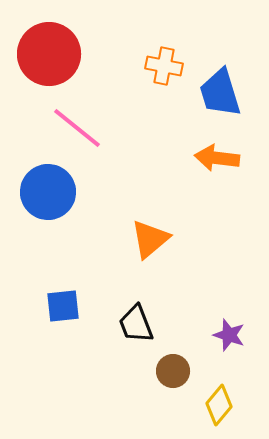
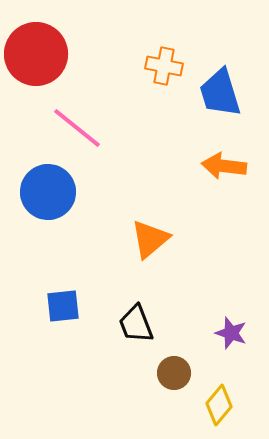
red circle: moved 13 px left
orange arrow: moved 7 px right, 8 px down
purple star: moved 2 px right, 2 px up
brown circle: moved 1 px right, 2 px down
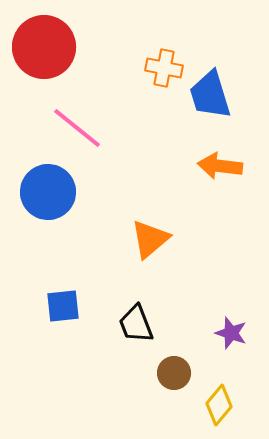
red circle: moved 8 px right, 7 px up
orange cross: moved 2 px down
blue trapezoid: moved 10 px left, 2 px down
orange arrow: moved 4 px left
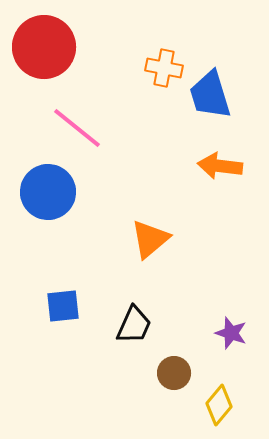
black trapezoid: moved 2 px left, 1 px down; rotated 135 degrees counterclockwise
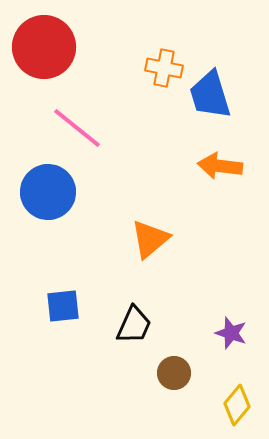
yellow diamond: moved 18 px right
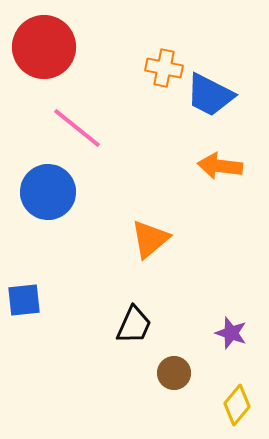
blue trapezoid: rotated 46 degrees counterclockwise
blue square: moved 39 px left, 6 px up
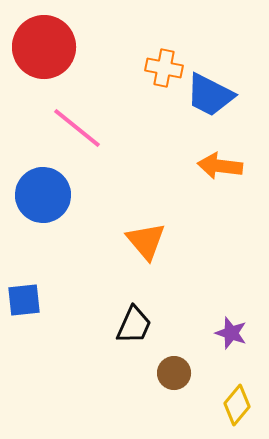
blue circle: moved 5 px left, 3 px down
orange triangle: moved 4 px left, 2 px down; rotated 30 degrees counterclockwise
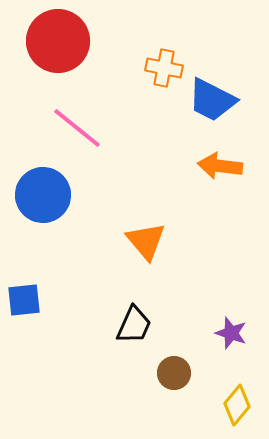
red circle: moved 14 px right, 6 px up
blue trapezoid: moved 2 px right, 5 px down
